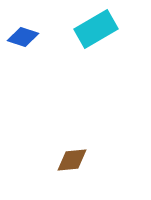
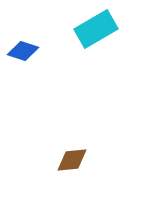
blue diamond: moved 14 px down
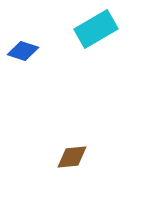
brown diamond: moved 3 px up
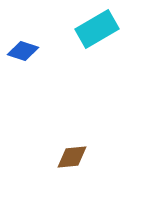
cyan rectangle: moved 1 px right
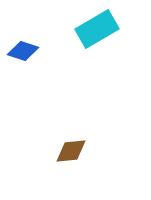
brown diamond: moved 1 px left, 6 px up
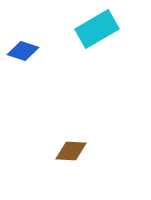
brown diamond: rotated 8 degrees clockwise
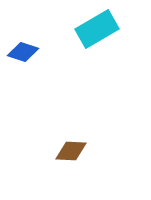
blue diamond: moved 1 px down
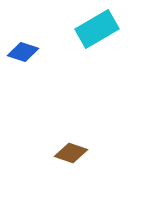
brown diamond: moved 2 px down; rotated 16 degrees clockwise
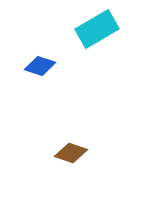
blue diamond: moved 17 px right, 14 px down
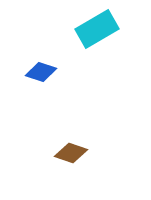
blue diamond: moved 1 px right, 6 px down
